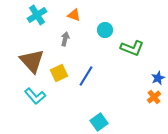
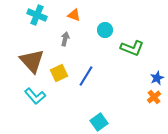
cyan cross: rotated 36 degrees counterclockwise
blue star: moved 1 px left
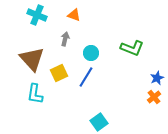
cyan circle: moved 14 px left, 23 px down
brown triangle: moved 2 px up
blue line: moved 1 px down
cyan L-shape: moved 2 px up; rotated 50 degrees clockwise
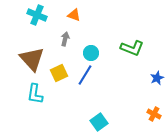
blue line: moved 1 px left, 2 px up
orange cross: moved 17 px down; rotated 24 degrees counterclockwise
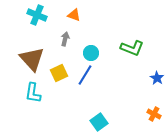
blue star: rotated 16 degrees counterclockwise
cyan L-shape: moved 2 px left, 1 px up
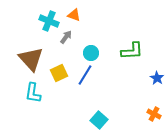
cyan cross: moved 12 px right, 6 px down
gray arrow: moved 1 px right, 2 px up; rotated 24 degrees clockwise
green L-shape: moved 3 px down; rotated 25 degrees counterclockwise
brown triangle: moved 1 px left
cyan square: moved 2 px up; rotated 12 degrees counterclockwise
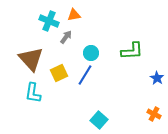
orange triangle: rotated 32 degrees counterclockwise
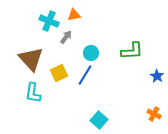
blue star: moved 2 px up
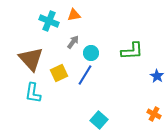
gray arrow: moved 7 px right, 5 px down
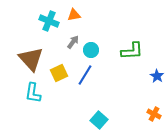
cyan circle: moved 3 px up
